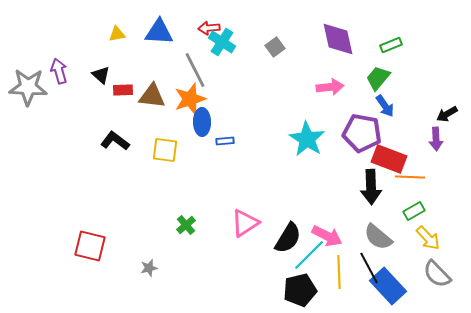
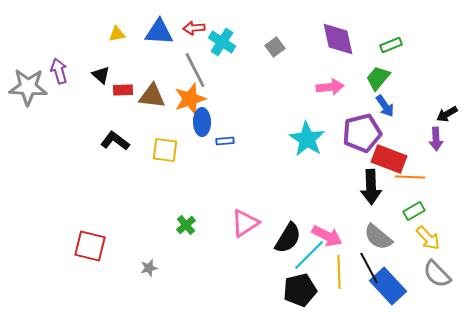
red arrow at (209, 28): moved 15 px left
purple pentagon at (362, 133): rotated 24 degrees counterclockwise
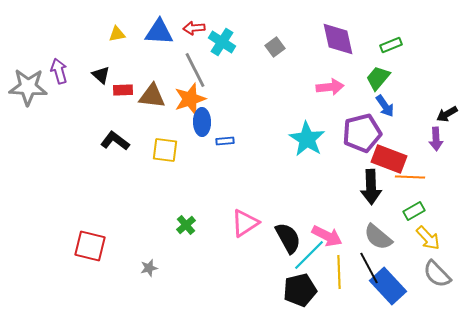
black semicircle at (288, 238): rotated 60 degrees counterclockwise
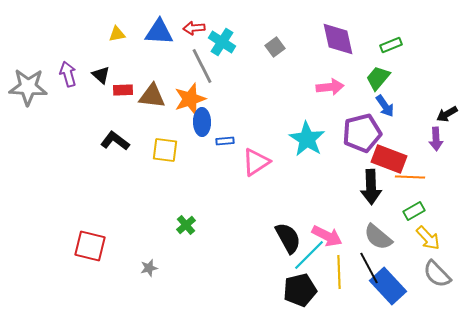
gray line at (195, 70): moved 7 px right, 4 px up
purple arrow at (59, 71): moved 9 px right, 3 px down
pink triangle at (245, 223): moved 11 px right, 61 px up
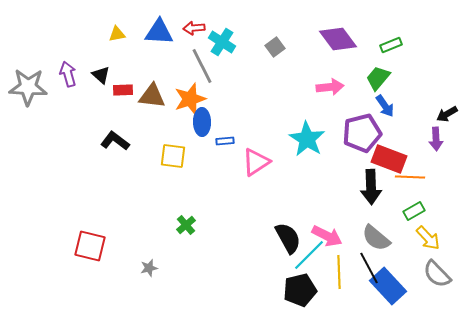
purple diamond at (338, 39): rotated 24 degrees counterclockwise
yellow square at (165, 150): moved 8 px right, 6 px down
gray semicircle at (378, 237): moved 2 px left, 1 px down
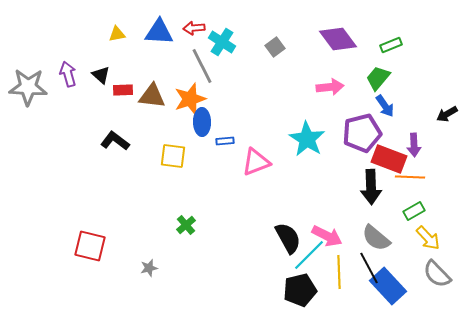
purple arrow at (436, 139): moved 22 px left, 6 px down
pink triangle at (256, 162): rotated 12 degrees clockwise
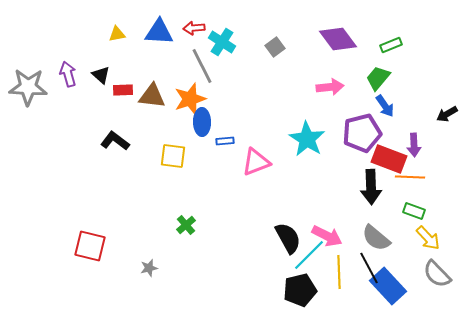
green rectangle at (414, 211): rotated 50 degrees clockwise
